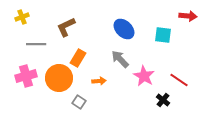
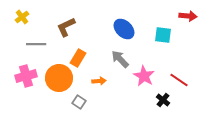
yellow cross: rotated 16 degrees counterclockwise
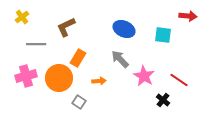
blue ellipse: rotated 20 degrees counterclockwise
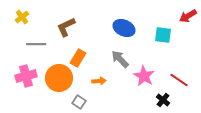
red arrow: rotated 144 degrees clockwise
blue ellipse: moved 1 px up
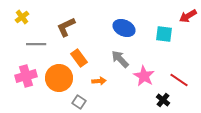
cyan square: moved 1 px right, 1 px up
orange rectangle: moved 1 px right; rotated 66 degrees counterclockwise
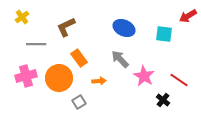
gray square: rotated 24 degrees clockwise
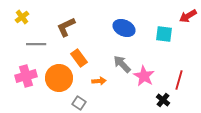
gray arrow: moved 2 px right, 5 px down
red line: rotated 72 degrees clockwise
gray square: moved 1 px down; rotated 24 degrees counterclockwise
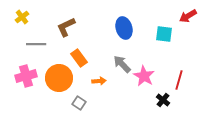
blue ellipse: rotated 50 degrees clockwise
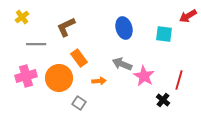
gray arrow: rotated 24 degrees counterclockwise
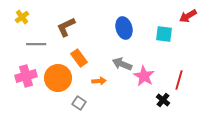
orange circle: moved 1 px left
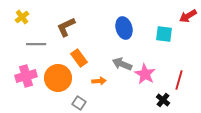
pink star: moved 1 px right, 2 px up
